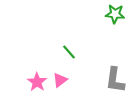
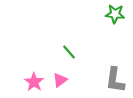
pink star: moved 3 px left
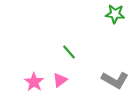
gray L-shape: rotated 68 degrees counterclockwise
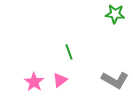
green line: rotated 21 degrees clockwise
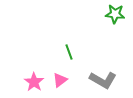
gray L-shape: moved 12 px left
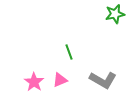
green star: rotated 18 degrees counterclockwise
pink triangle: rotated 14 degrees clockwise
